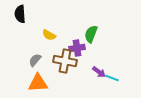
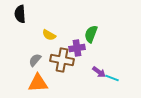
brown cross: moved 3 px left, 1 px up
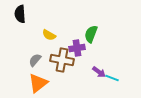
orange triangle: rotated 35 degrees counterclockwise
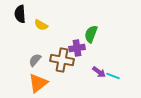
yellow semicircle: moved 8 px left, 10 px up
cyan line: moved 1 px right, 2 px up
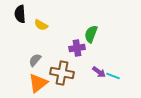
brown cross: moved 13 px down
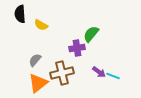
green semicircle: rotated 18 degrees clockwise
brown cross: rotated 25 degrees counterclockwise
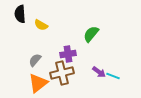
purple cross: moved 9 px left, 6 px down
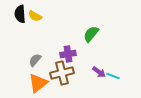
yellow semicircle: moved 6 px left, 9 px up
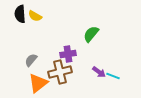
gray semicircle: moved 4 px left
brown cross: moved 2 px left, 1 px up
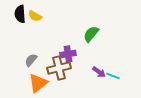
brown cross: moved 1 px left, 4 px up
